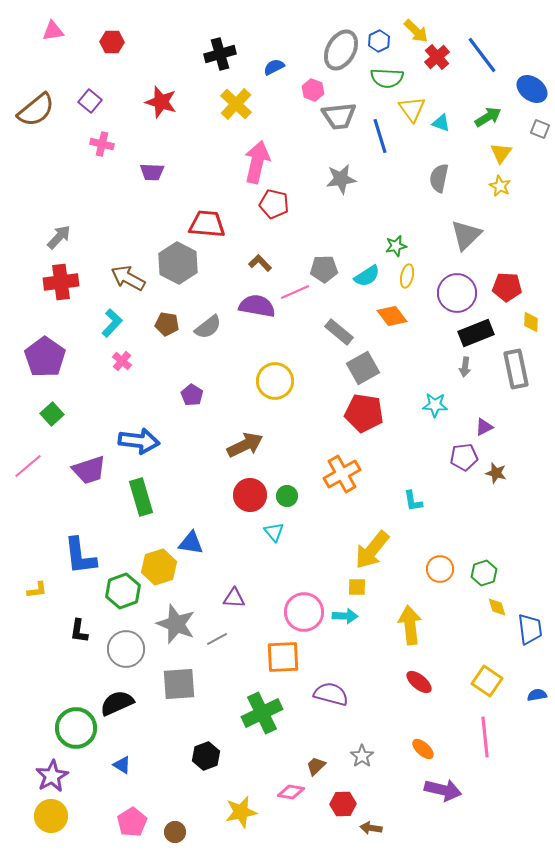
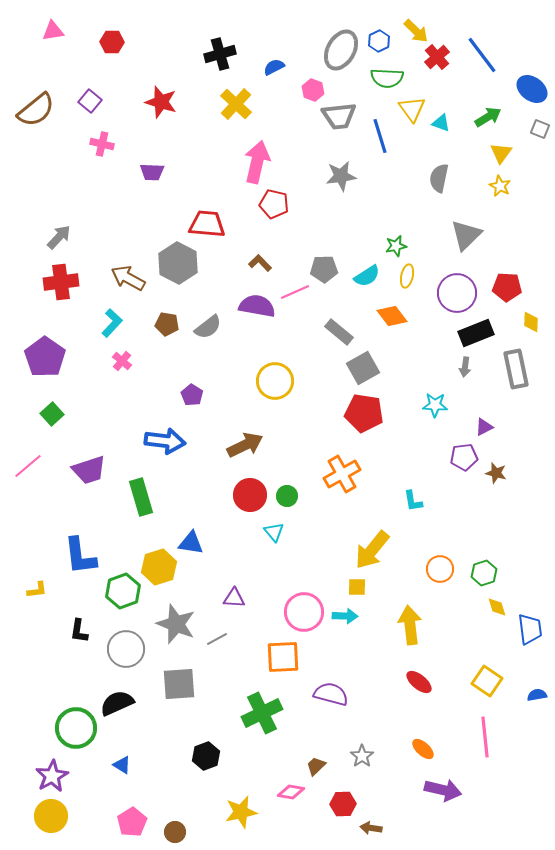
gray star at (341, 179): moved 3 px up
blue arrow at (139, 441): moved 26 px right
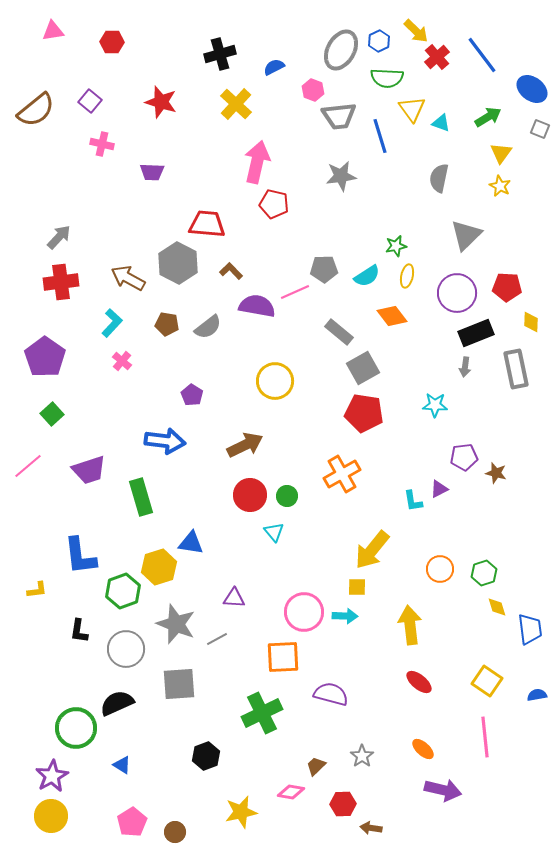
brown L-shape at (260, 263): moved 29 px left, 8 px down
purple triangle at (484, 427): moved 45 px left, 62 px down
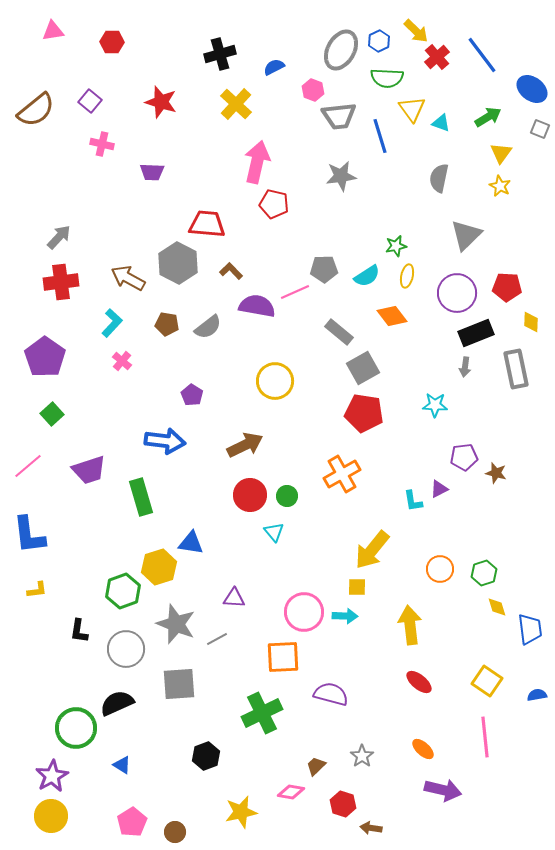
blue L-shape at (80, 556): moved 51 px left, 21 px up
red hexagon at (343, 804): rotated 20 degrees clockwise
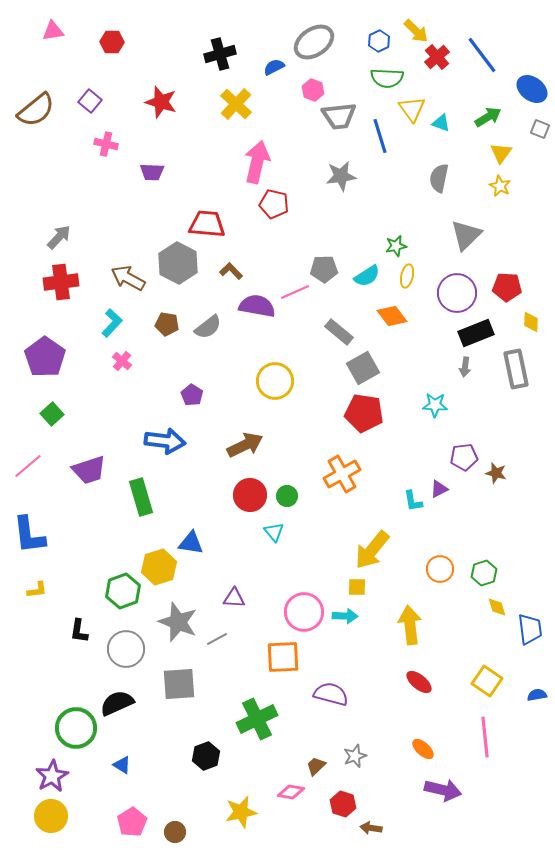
gray ellipse at (341, 50): moved 27 px left, 8 px up; rotated 27 degrees clockwise
pink cross at (102, 144): moved 4 px right
gray star at (176, 624): moved 2 px right, 2 px up
green cross at (262, 713): moved 5 px left, 6 px down
gray star at (362, 756): moved 7 px left; rotated 15 degrees clockwise
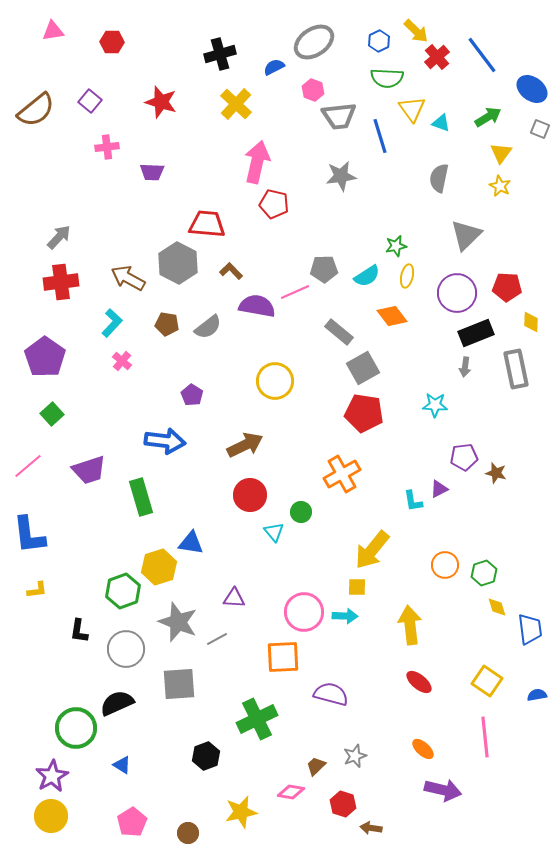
pink cross at (106, 144): moved 1 px right, 3 px down; rotated 20 degrees counterclockwise
green circle at (287, 496): moved 14 px right, 16 px down
orange circle at (440, 569): moved 5 px right, 4 px up
brown circle at (175, 832): moved 13 px right, 1 px down
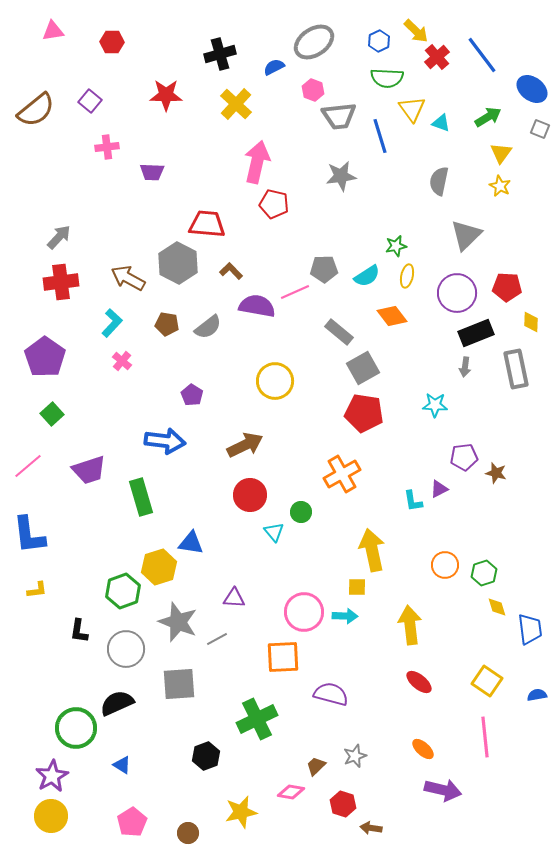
red star at (161, 102): moved 5 px right, 7 px up; rotated 16 degrees counterclockwise
gray semicircle at (439, 178): moved 3 px down
yellow arrow at (372, 550): rotated 129 degrees clockwise
